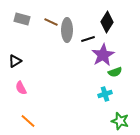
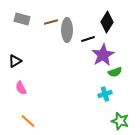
brown line: rotated 40 degrees counterclockwise
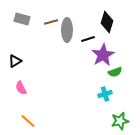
black diamond: rotated 15 degrees counterclockwise
green star: rotated 30 degrees counterclockwise
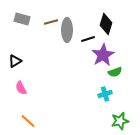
black diamond: moved 1 px left, 2 px down
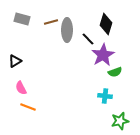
black line: rotated 64 degrees clockwise
cyan cross: moved 2 px down; rotated 24 degrees clockwise
orange line: moved 14 px up; rotated 21 degrees counterclockwise
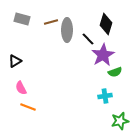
cyan cross: rotated 16 degrees counterclockwise
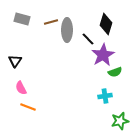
black triangle: rotated 24 degrees counterclockwise
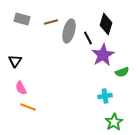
gray ellipse: moved 2 px right, 1 px down; rotated 15 degrees clockwise
black line: moved 1 px up; rotated 16 degrees clockwise
green semicircle: moved 7 px right
green star: moved 6 px left, 1 px down; rotated 18 degrees counterclockwise
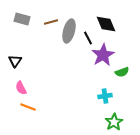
black diamond: rotated 40 degrees counterclockwise
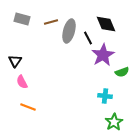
pink semicircle: moved 1 px right, 6 px up
cyan cross: rotated 16 degrees clockwise
